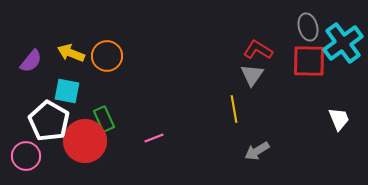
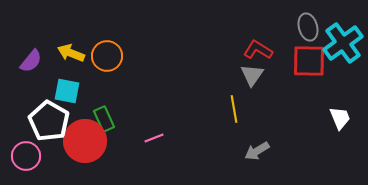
white trapezoid: moved 1 px right, 1 px up
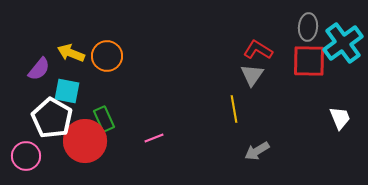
gray ellipse: rotated 20 degrees clockwise
purple semicircle: moved 8 px right, 8 px down
white pentagon: moved 3 px right, 3 px up
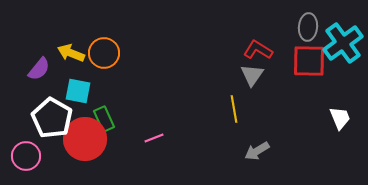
orange circle: moved 3 px left, 3 px up
cyan square: moved 11 px right
red circle: moved 2 px up
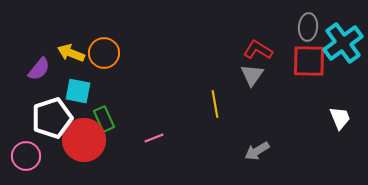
yellow line: moved 19 px left, 5 px up
white pentagon: rotated 24 degrees clockwise
red circle: moved 1 px left, 1 px down
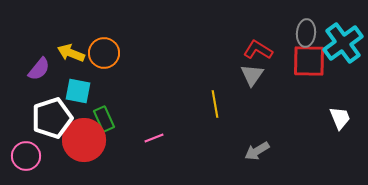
gray ellipse: moved 2 px left, 6 px down
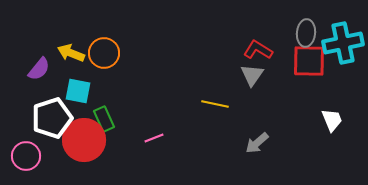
cyan cross: rotated 24 degrees clockwise
yellow line: rotated 68 degrees counterclockwise
white trapezoid: moved 8 px left, 2 px down
gray arrow: moved 8 px up; rotated 10 degrees counterclockwise
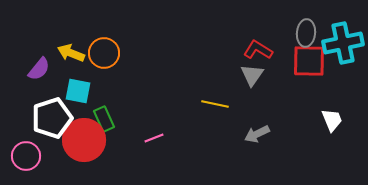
gray arrow: moved 9 px up; rotated 15 degrees clockwise
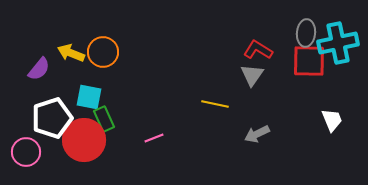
cyan cross: moved 5 px left
orange circle: moved 1 px left, 1 px up
cyan square: moved 11 px right, 6 px down
pink circle: moved 4 px up
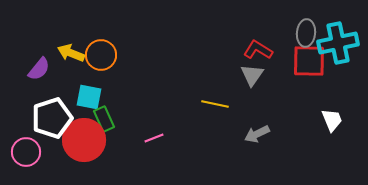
orange circle: moved 2 px left, 3 px down
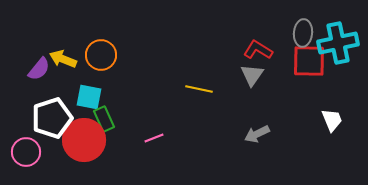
gray ellipse: moved 3 px left
yellow arrow: moved 8 px left, 6 px down
yellow line: moved 16 px left, 15 px up
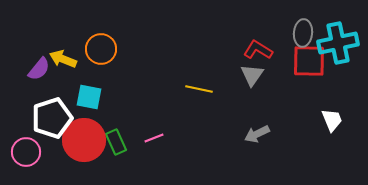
orange circle: moved 6 px up
green rectangle: moved 12 px right, 23 px down
